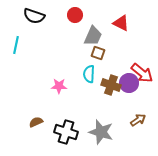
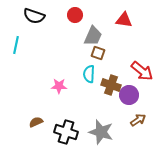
red triangle: moved 3 px right, 3 px up; rotated 18 degrees counterclockwise
red arrow: moved 2 px up
purple circle: moved 12 px down
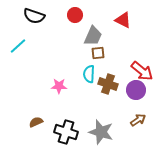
red triangle: moved 1 px left; rotated 18 degrees clockwise
cyan line: moved 2 px right, 1 px down; rotated 36 degrees clockwise
brown square: rotated 24 degrees counterclockwise
brown cross: moved 3 px left, 1 px up
purple circle: moved 7 px right, 5 px up
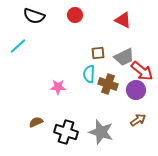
gray trapezoid: moved 31 px right, 21 px down; rotated 40 degrees clockwise
pink star: moved 1 px left, 1 px down
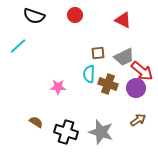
purple circle: moved 2 px up
brown semicircle: rotated 56 degrees clockwise
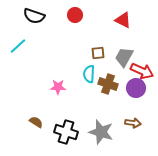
gray trapezoid: rotated 145 degrees clockwise
red arrow: rotated 15 degrees counterclockwise
brown arrow: moved 5 px left, 3 px down; rotated 42 degrees clockwise
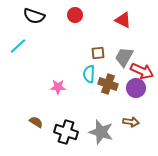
brown arrow: moved 2 px left, 1 px up
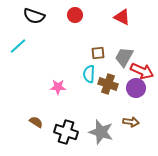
red triangle: moved 1 px left, 3 px up
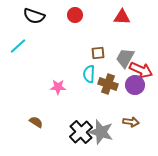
red triangle: rotated 24 degrees counterclockwise
gray trapezoid: moved 1 px right, 1 px down
red arrow: moved 1 px left, 1 px up
purple circle: moved 1 px left, 3 px up
black cross: moved 15 px right; rotated 30 degrees clockwise
